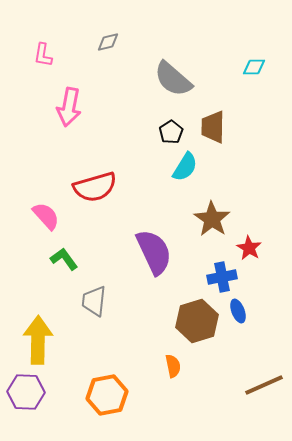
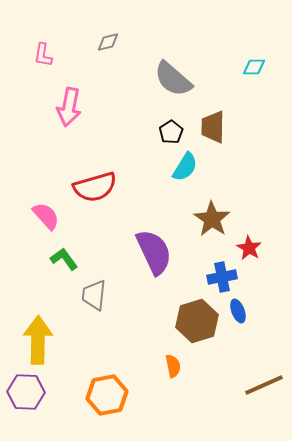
gray trapezoid: moved 6 px up
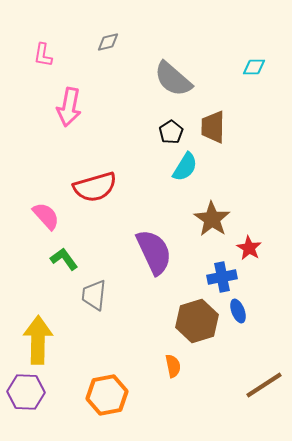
brown line: rotated 9 degrees counterclockwise
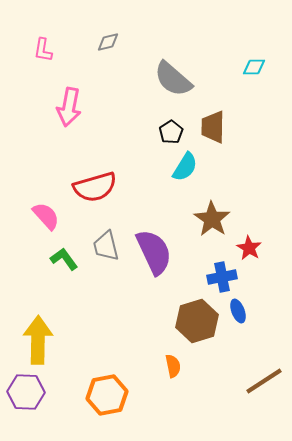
pink L-shape: moved 5 px up
gray trapezoid: moved 12 px right, 49 px up; rotated 20 degrees counterclockwise
brown line: moved 4 px up
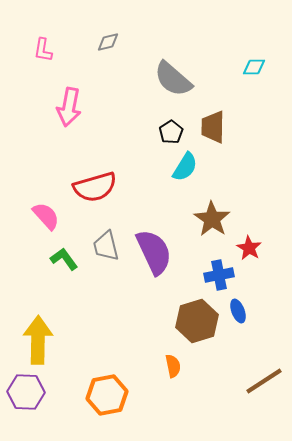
blue cross: moved 3 px left, 2 px up
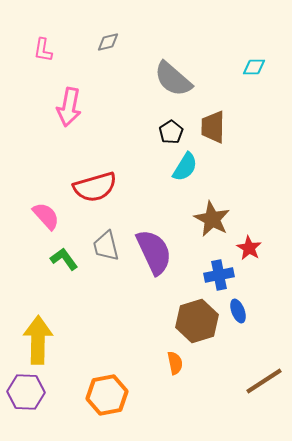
brown star: rotated 6 degrees counterclockwise
orange semicircle: moved 2 px right, 3 px up
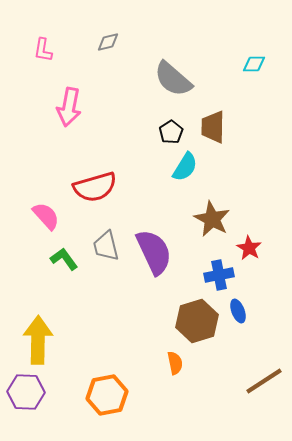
cyan diamond: moved 3 px up
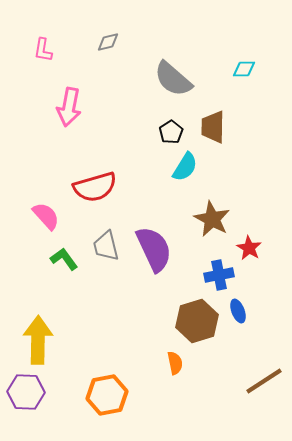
cyan diamond: moved 10 px left, 5 px down
purple semicircle: moved 3 px up
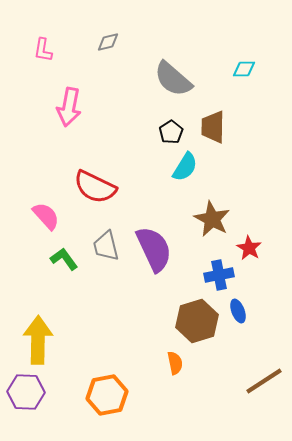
red semicircle: rotated 42 degrees clockwise
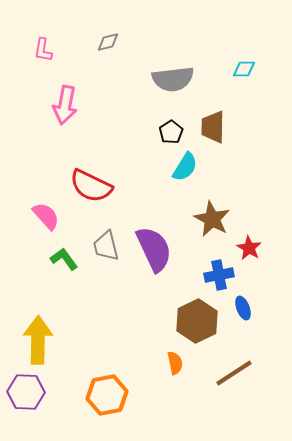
gray semicircle: rotated 48 degrees counterclockwise
pink arrow: moved 4 px left, 2 px up
red semicircle: moved 4 px left, 1 px up
blue ellipse: moved 5 px right, 3 px up
brown hexagon: rotated 9 degrees counterclockwise
brown line: moved 30 px left, 8 px up
